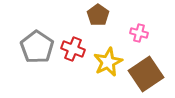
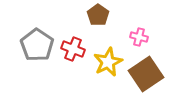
pink cross: moved 4 px down
gray pentagon: moved 2 px up
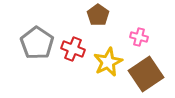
gray pentagon: moved 2 px up
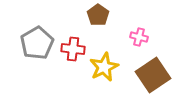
gray pentagon: rotated 8 degrees clockwise
red cross: rotated 15 degrees counterclockwise
yellow star: moved 4 px left, 5 px down
brown square: moved 7 px right, 1 px down
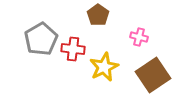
gray pentagon: moved 4 px right, 4 px up
